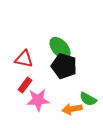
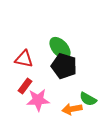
red rectangle: moved 1 px down
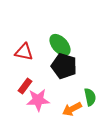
green ellipse: moved 3 px up
red triangle: moved 7 px up
green semicircle: moved 2 px right, 2 px up; rotated 132 degrees counterclockwise
orange arrow: rotated 18 degrees counterclockwise
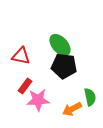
red triangle: moved 3 px left, 4 px down
black pentagon: rotated 10 degrees counterclockwise
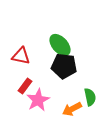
pink star: rotated 25 degrees counterclockwise
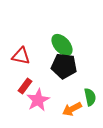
green ellipse: moved 2 px right
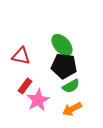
green semicircle: moved 19 px left, 11 px up; rotated 72 degrees clockwise
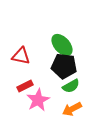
red rectangle: rotated 28 degrees clockwise
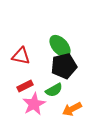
green ellipse: moved 2 px left, 1 px down
black pentagon: rotated 20 degrees counterclockwise
green semicircle: moved 17 px left, 4 px down
pink star: moved 4 px left, 4 px down
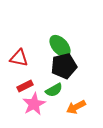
red triangle: moved 2 px left, 2 px down
orange arrow: moved 4 px right, 2 px up
